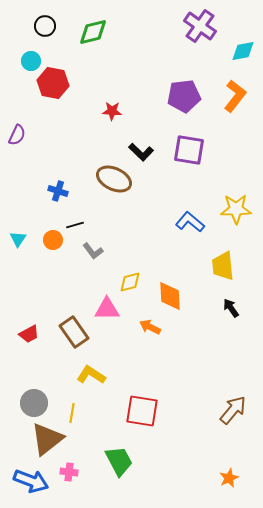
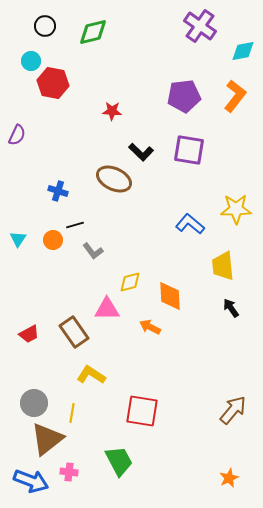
blue L-shape: moved 2 px down
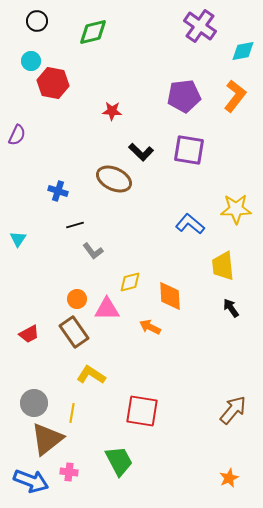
black circle: moved 8 px left, 5 px up
orange circle: moved 24 px right, 59 px down
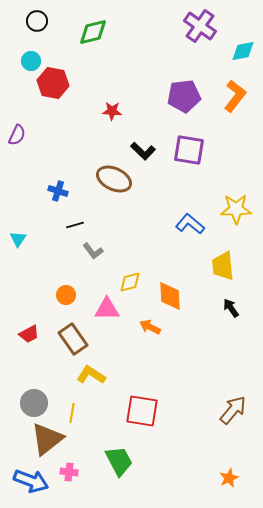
black L-shape: moved 2 px right, 1 px up
orange circle: moved 11 px left, 4 px up
brown rectangle: moved 1 px left, 7 px down
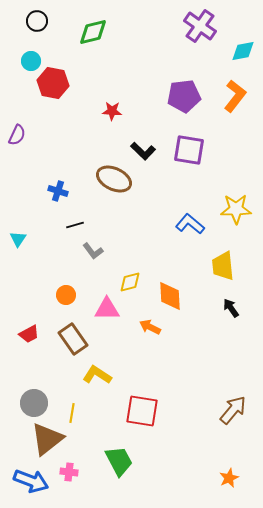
yellow L-shape: moved 6 px right
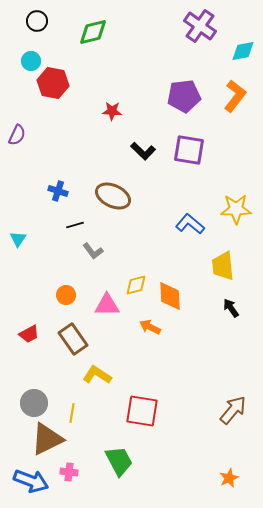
brown ellipse: moved 1 px left, 17 px down
yellow diamond: moved 6 px right, 3 px down
pink triangle: moved 4 px up
brown triangle: rotated 12 degrees clockwise
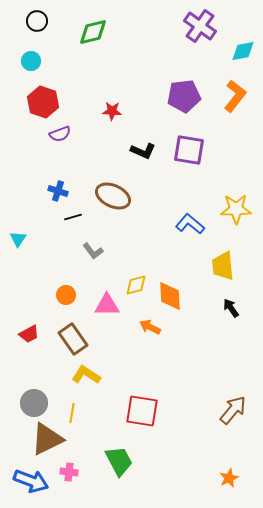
red hexagon: moved 10 px left, 19 px down; rotated 8 degrees clockwise
purple semicircle: moved 43 px right, 1 px up; rotated 45 degrees clockwise
black L-shape: rotated 20 degrees counterclockwise
black line: moved 2 px left, 8 px up
yellow L-shape: moved 11 px left
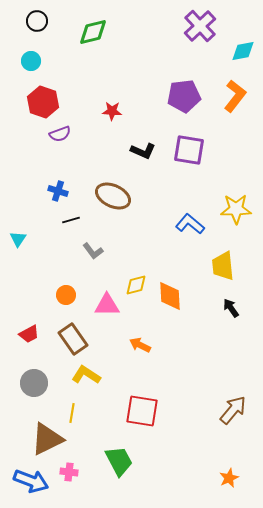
purple cross: rotated 12 degrees clockwise
black line: moved 2 px left, 3 px down
orange arrow: moved 10 px left, 18 px down
gray circle: moved 20 px up
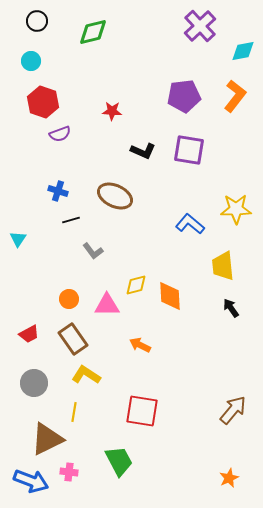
brown ellipse: moved 2 px right
orange circle: moved 3 px right, 4 px down
yellow line: moved 2 px right, 1 px up
